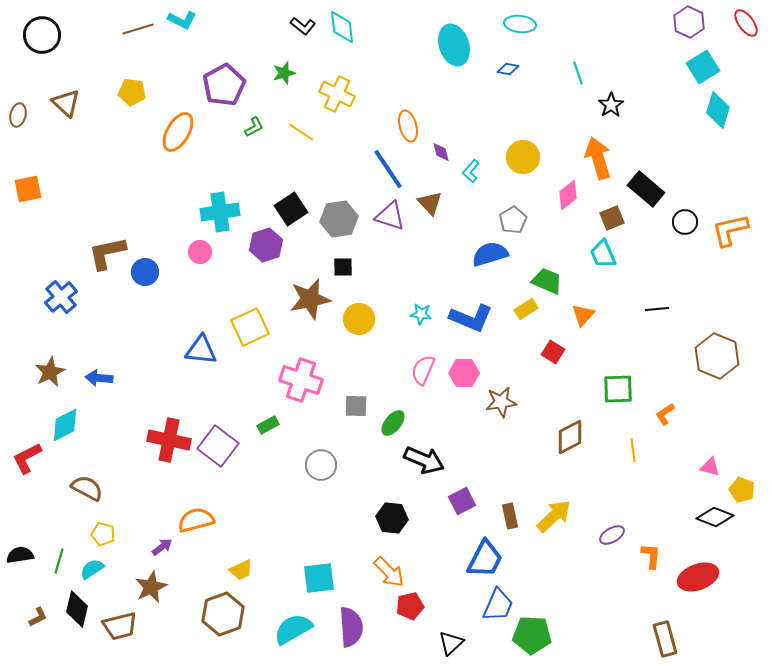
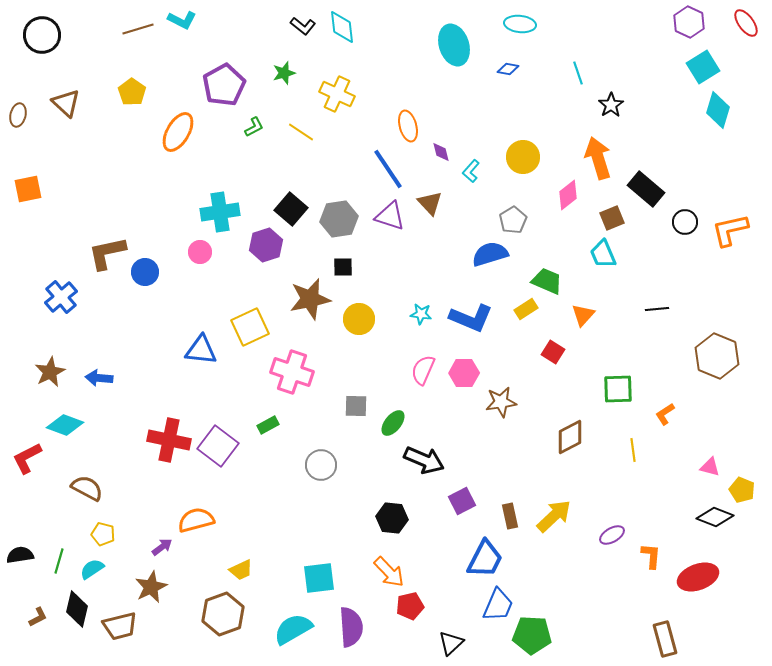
yellow pentagon at (132, 92): rotated 28 degrees clockwise
black square at (291, 209): rotated 16 degrees counterclockwise
pink cross at (301, 380): moved 9 px left, 8 px up
cyan diamond at (65, 425): rotated 48 degrees clockwise
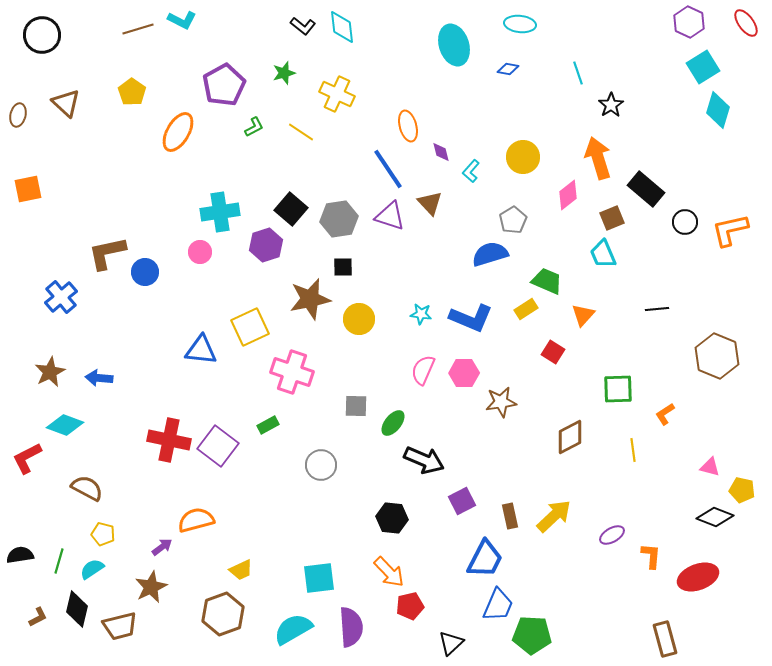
yellow pentagon at (742, 490): rotated 10 degrees counterclockwise
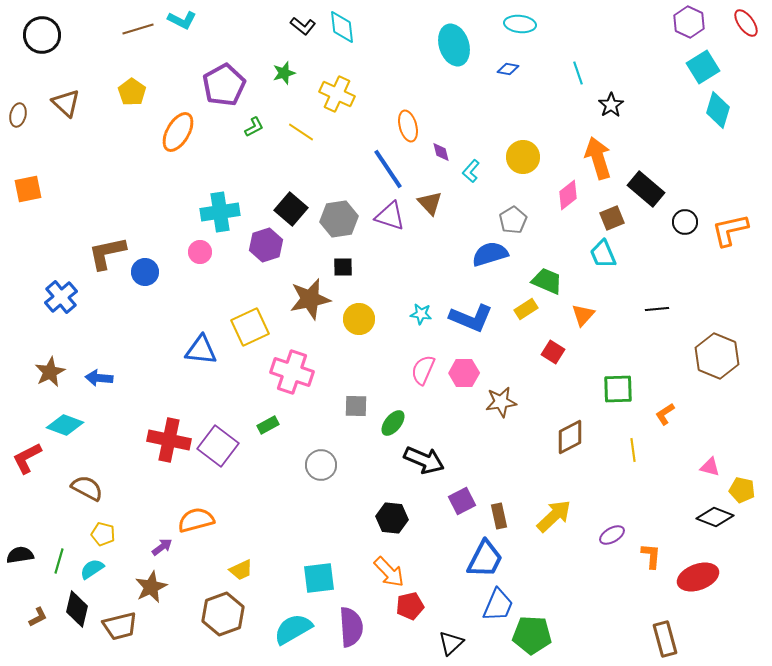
brown rectangle at (510, 516): moved 11 px left
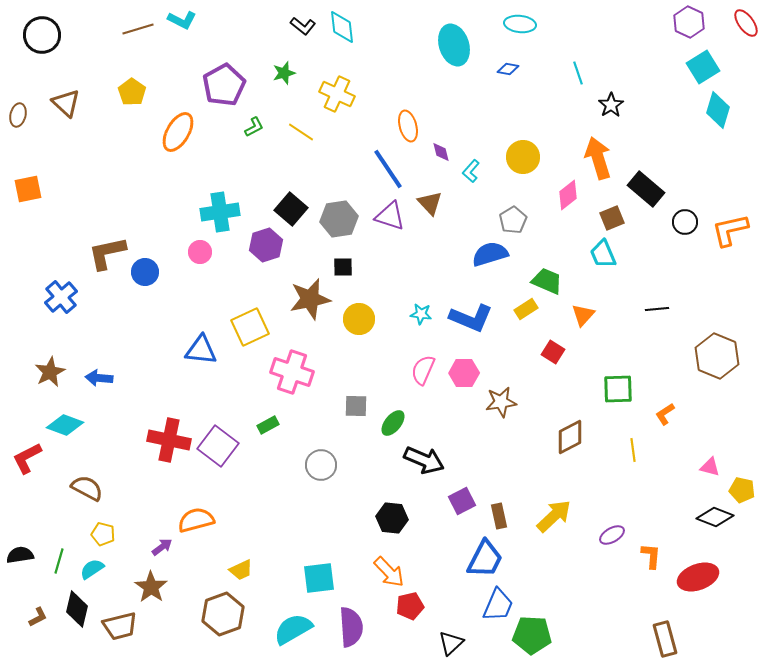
brown star at (151, 587): rotated 12 degrees counterclockwise
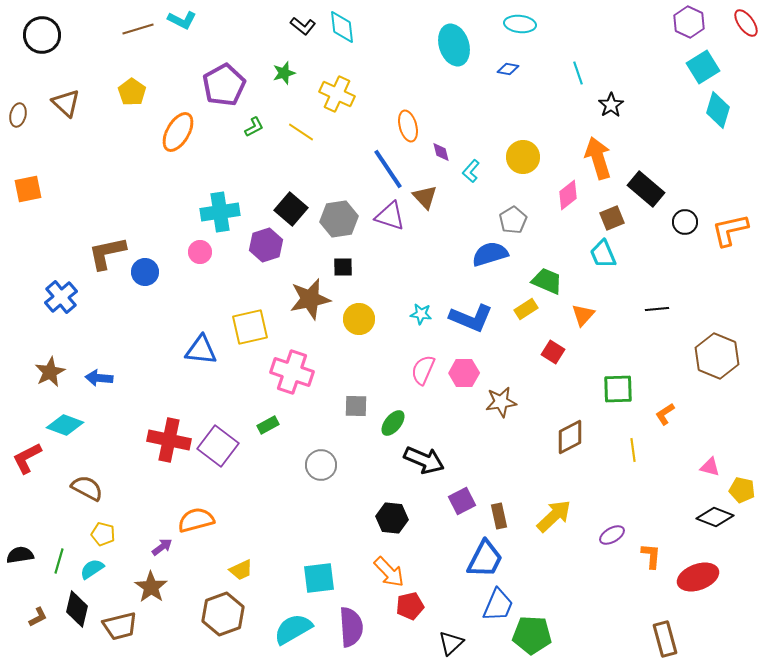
brown triangle at (430, 203): moved 5 px left, 6 px up
yellow square at (250, 327): rotated 12 degrees clockwise
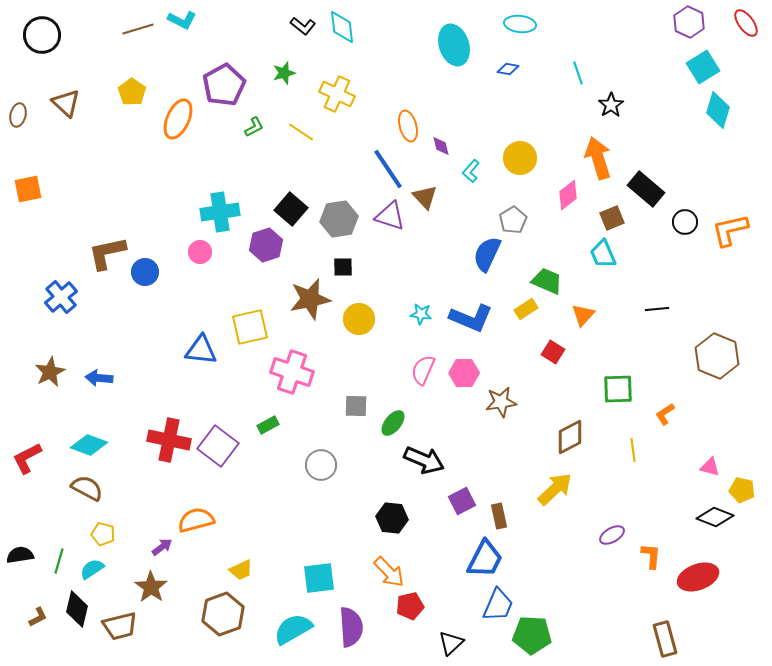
orange ellipse at (178, 132): moved 13 px up; rotated 6 degrees counterclockwise
purple diamond at (441, 152): moved 6 px up
yellow circle at (523, 157): moved 3 px left, 1 px down
blue semicircle at (490, 254): moved 3 px left; rotated 48 degrees counterclockwise
cyan diamond at (65, 425): moved 24 px right, 20 px down
yellow arrow at (554, 516): moved 1 px right, 27 px up
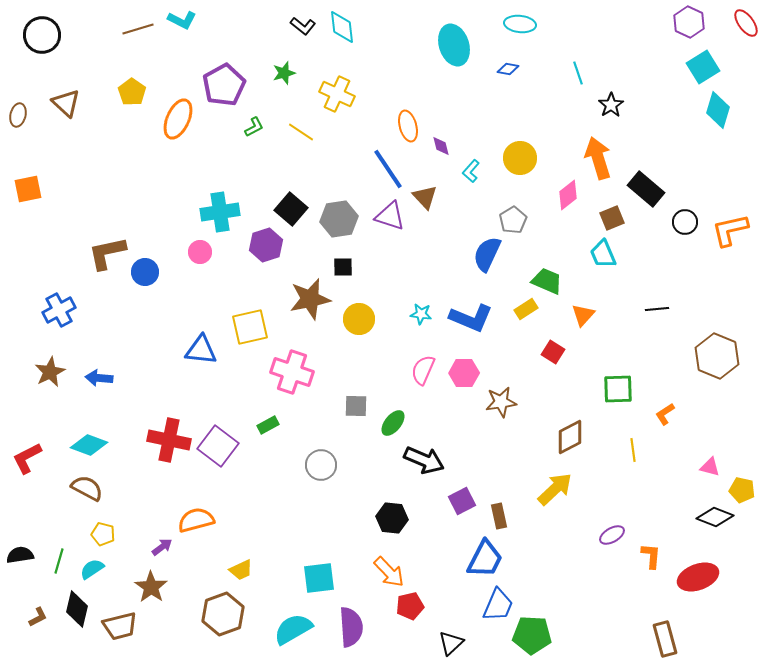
blue cross at (61, 297): moved 2 px left, 13 px down; rotated 12 degrees clockwise
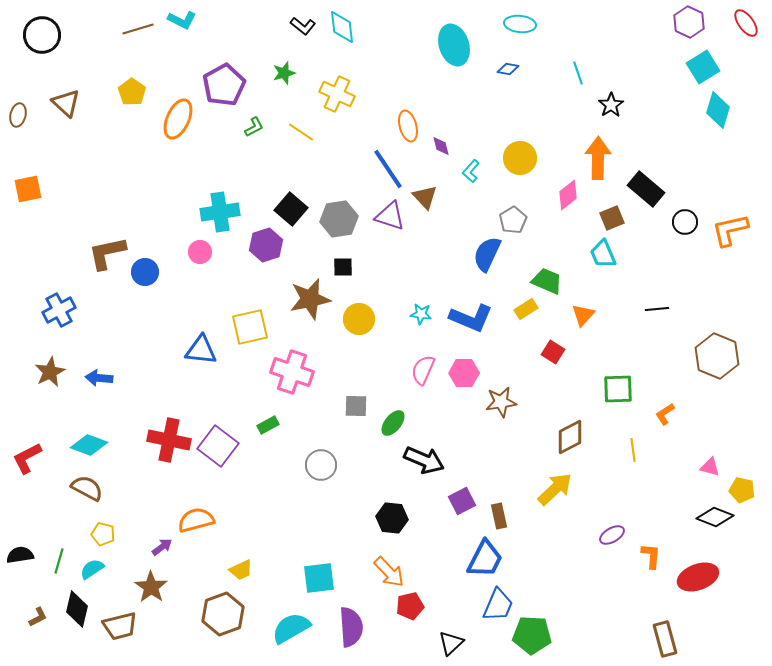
orange arrow at (598, 158): rotated 18 degrees clockwise
cyan semicircle at (293, 629): moved 2 px left, 1 px up
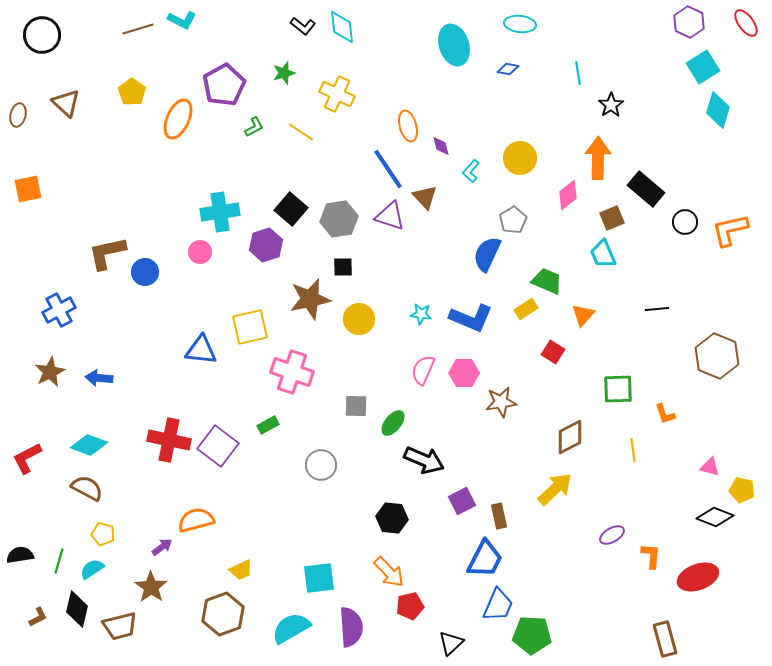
cyan line at (578, 73): rotated 10 degrees clockwise
orange L-shape at (665, 414): rotated 75 degrees counterclockwise
